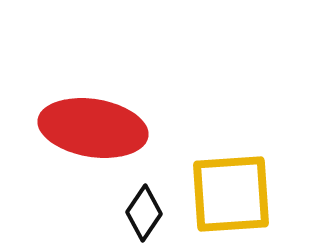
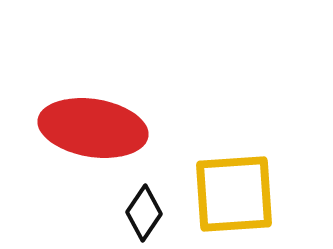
yellow square: moved 3 px right
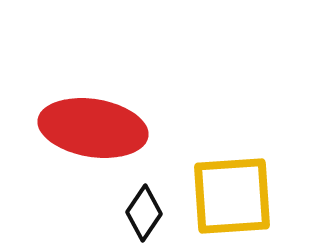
yellow square: moved 2 px left, 2 px down
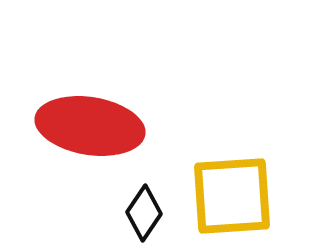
red ellipse: moved 3 px left, 2 px up
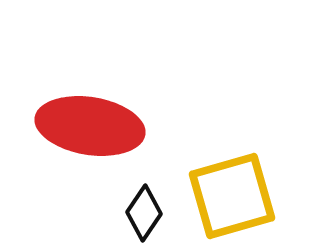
yellow square: rotated 12 degrees counterclockwise
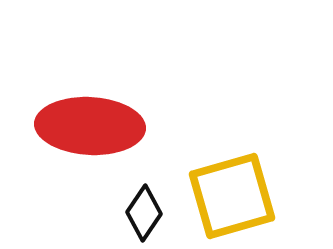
red ellipse: rotated 6 degrees counterclockwise
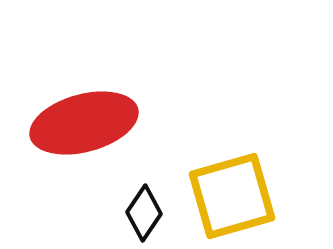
red ellipse: moved 6 px left, 3 px up; rotated 18 degrees counterclockwise
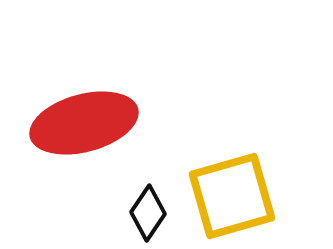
black diamond: moved 4 px right
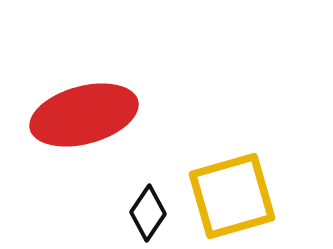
red ellipse: moved 8 px up
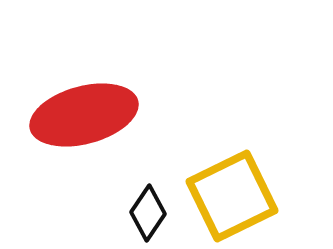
yellow square: rotated 10 degrees counterclockwise
